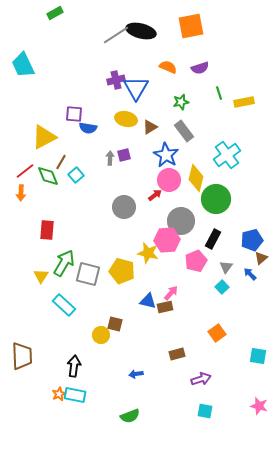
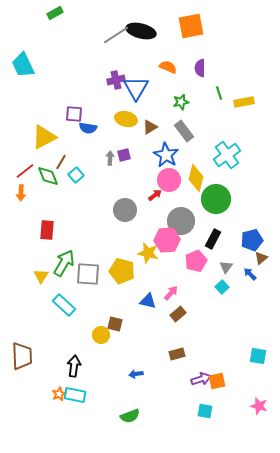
purple semicircle at (200, 68): rotated 108 degrees clockwise
gray circle at (124, 207): moved 1 px right, 3 px down
gray square at (88, 274): rotated 10 degrees counterclockwise
brown rectangle at (165, 307): moved 13 px right, 7 px down; rotated 28 degrees counterclockwise
orange square at (217, 333): moved 48 px down; rotated 24 degrees clockwise
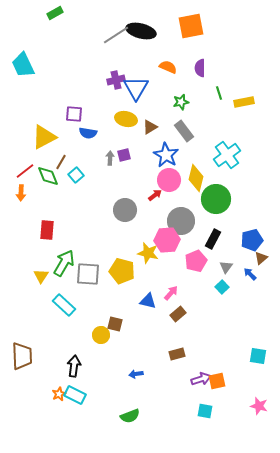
blue semicircle at (88, 128): moved 5 px down
cyan rectangle at (75, 395): rotated 15 degrees clockwise
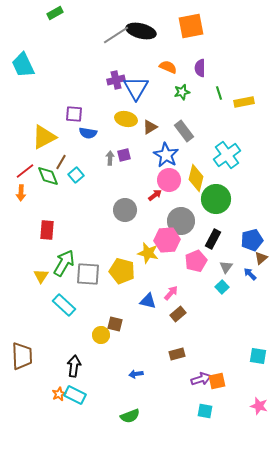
green star at (181, 102): moved 1 px right, 10 px up
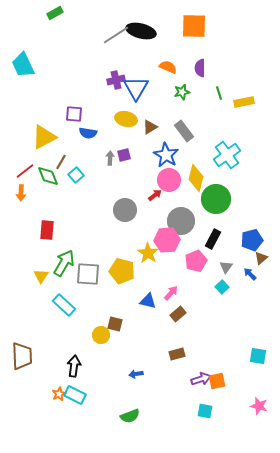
orange square at (191, 26): moved 3 px right; rotated 12 degrees clockwise
yellow star at (148, 253): rotated 20 degrees clockwise
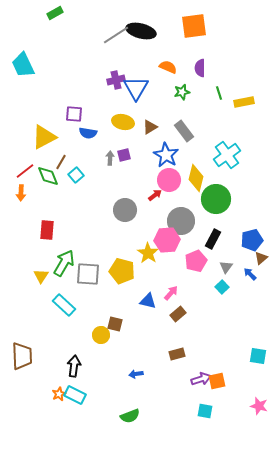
orange square at (194, 26): rotated 8 degrees counterclockwise
yellow ellipse at (126, 119): moved 3 px left, 3 px down
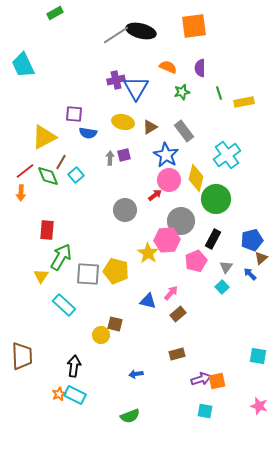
green arrow at (64, 263): moved 3 px left, 6 px up
yellow pentagon at (122, 271): moved 6 px left
